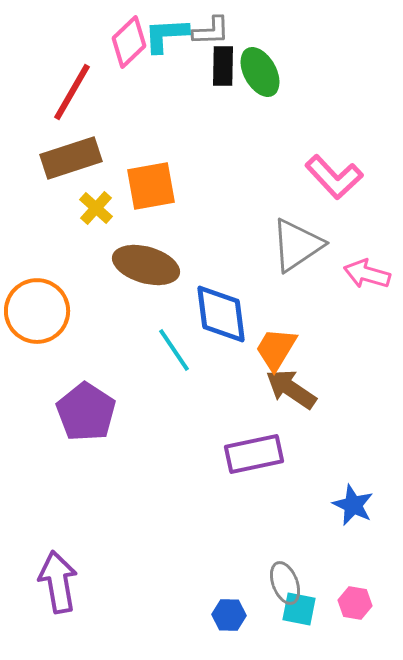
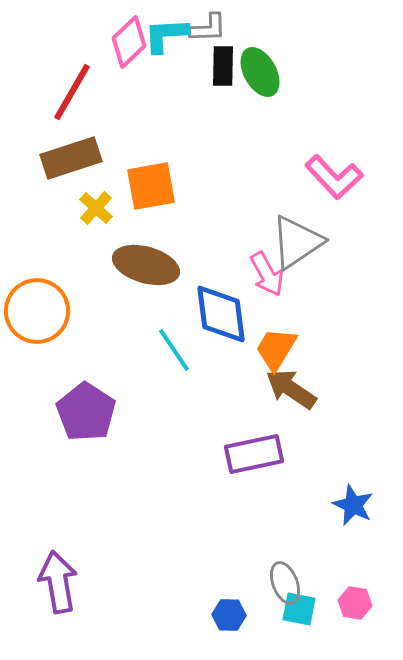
gray L-shape: moved 3 px left, 3 px up
gray triangle: moved 3 px up
pink arrow: moved 100 px left; rotated 135 degrees counterclockwise
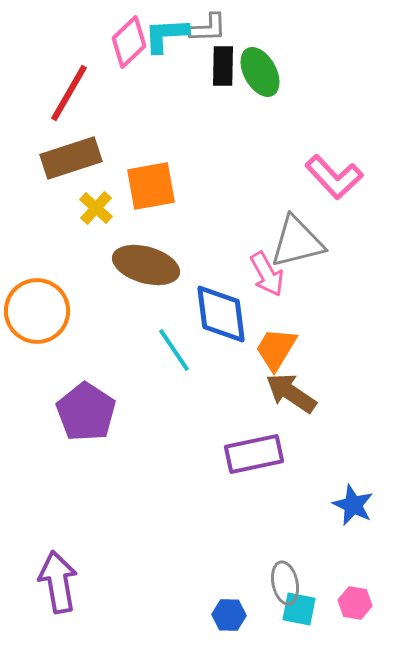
red line: moved 3 px left, 1 px down
gray triangle: rotated 20 degrees clockwise
brown arrow: moved 4 px down
gray ellipse: rotated 9 degrees clockwise
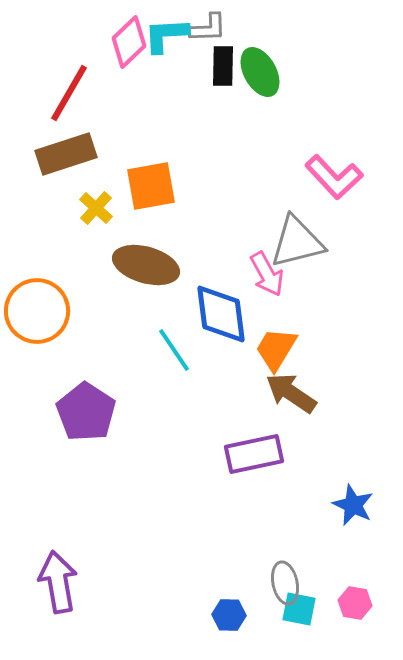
brown rectangle: moved 5 px left, 4 px up
